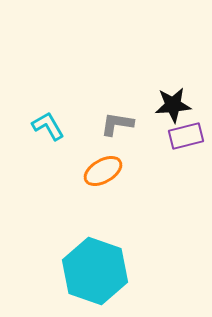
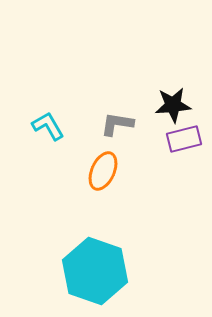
purple rectangle: moved 2 px left, 3 px down
orange ellipse: rotated 36 degrees counterclockwise
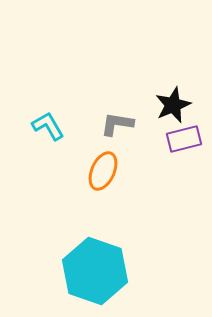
black star: rotated 18 degrees counterclockwise
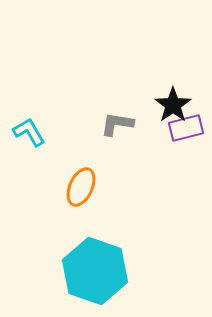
black star: rotated 12 degrees counterclockwise
cyan L-shape: moved 19 px left, 6 px down
purple rectangle: moved 2 px right, 11 px up
orange ellipse: moved 22 px left, 16 px down
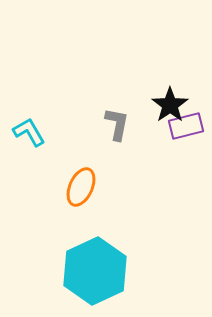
black star: moved 3 px left
gray L-shape: rotated 92 degrees clockwise
purple rectangle: moved 2 px up
cyan hexagon: rotated 16 degrees clockwise
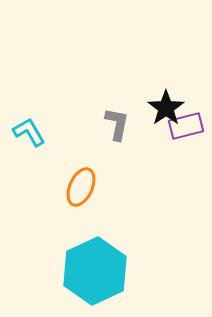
black star: moved 4 px left, 3 px down
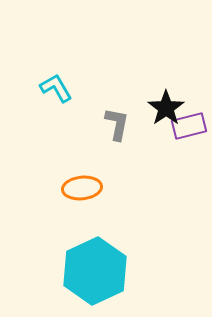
purple rectangle: moved 3 px right
cyan L-shape: moved 27 px right, 44 px up
orange ellipse: moved 1 px right, 1 px down; rotated 60 degrees clockwise
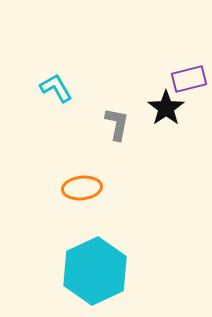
purple rectangle: moved 47 px up
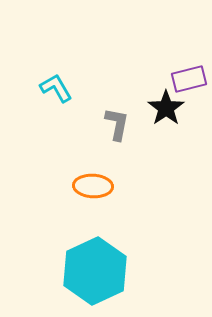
orange ellipse: moved 11 px right, 2 px up; rotated 9 degrees clockwise
